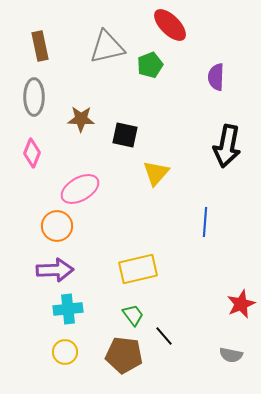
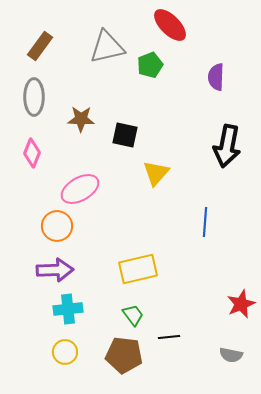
brown rectangle: rotated 48 degrees clockwise
black line: moved 5 px right, 1 px down; rotated 55 degrees counterclockwise
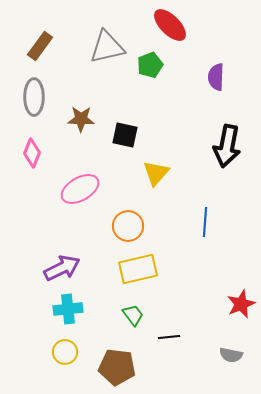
orange circle: moved 71 px right
purple arrow: moved 7 px right, 2 px up; rotated 24 degrees counterclockwise
brown pentagon: moved 7 px left, 12 px down
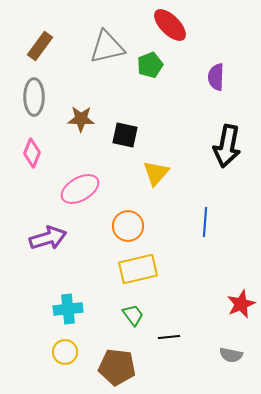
purple arrow: moved 14 px left, 30 px up; rotated 9 degrees clockwise
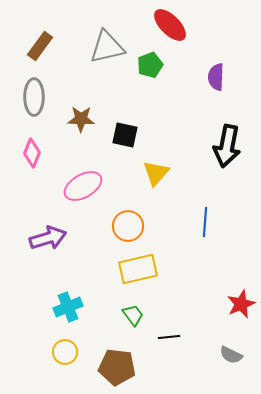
pink ellipse: moved 3 px right, 3 px up
cyan cross: moved 2 px up; rotated 16 degrees counterclockwise
gray semicircle: rotated 15 degrees clockwise
